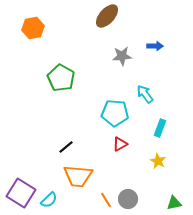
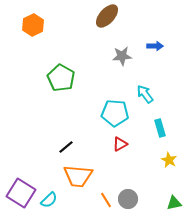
orange hexagon: moved 3 px up; rotated 15 degrees counterclockwise
cyan rectangle: rotated 36 degrees counterclockwise
yellow star: moved 11 px right, 1 px up
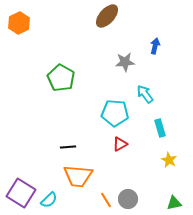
orange hexagon: moved 14 px left, 2 px up
blue arrow: rotated 77 degrees counterclockwise
gray star: moved 3 px right, 6 px down
black line: moved 2 px right; rotated 35 degrees clockwise
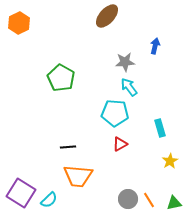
cyan arrow: moved 16 px left, 7 px up
yellow star: moved 1 px right, 1 px down; rotated 14 degrees clockwise
orange line: moved 43 px right
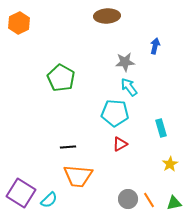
brown ellipse: rotated 45 degrees clockwise
cyan rectangle: moved 1 px right
yellow star: moved 3 px down
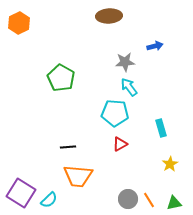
brown ellipse: moved 2 px right
blue arrow: rotated 63 degrees clockwise
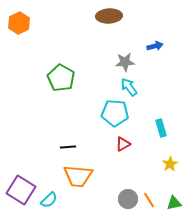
red triangle: moved 3 px right
purple square: moved 3 px up
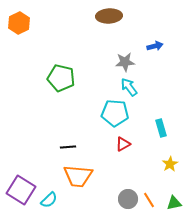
green pentagon: rotated 16 degrees counterclockwise
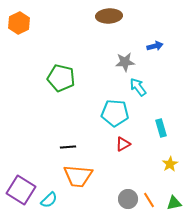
cyan arrow: moved 9 px right
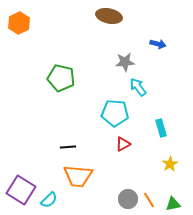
brown ellipse: rotated 15 degrees clockwise
blue arrow: moved 3 px right, 2 px up; rotated 28 degrees clockwise
green triangle: moved 1 px left, 1 px down
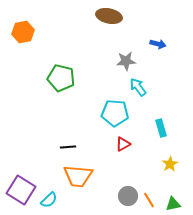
orange hexagon: moved 4 px right, 9 px down; rotated 15 degrees clockwise
gray star: moved 1 px right, 1 px up
gray circle: moved 3 px up
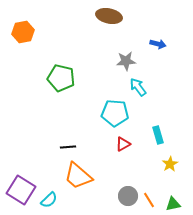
cyan rectangle: moved 3 px left, 7 px down
orange trapezoid: rotated 36 degrees clockwise
